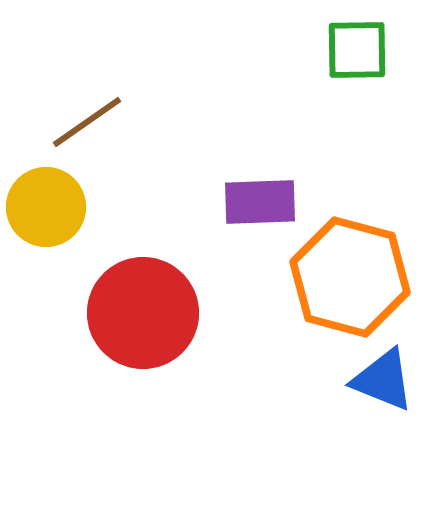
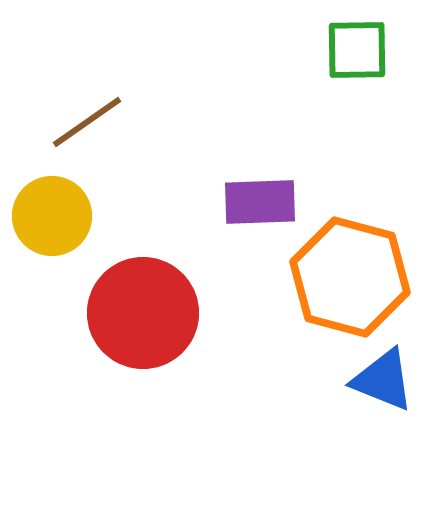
yellow circle: moved 6 px right, 9 px down
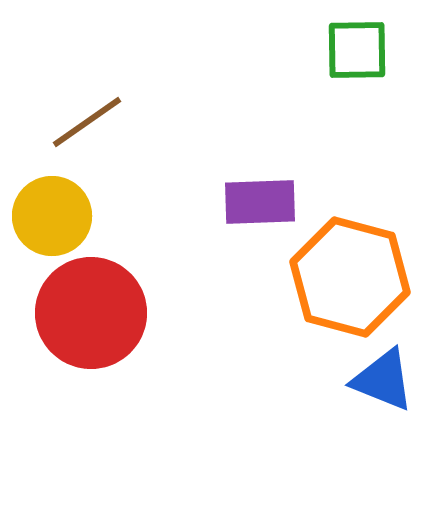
red circle: moved 52 px left
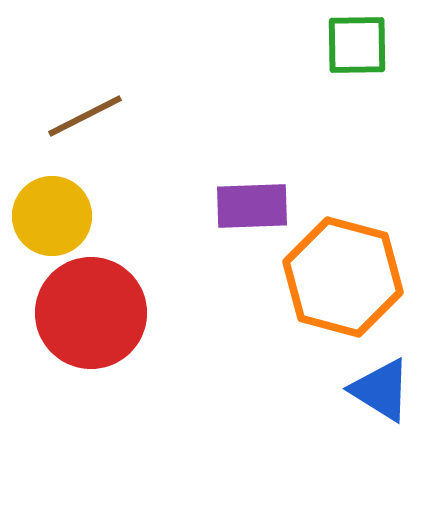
green square: moved 5 px up
brown line: moved 2 px left, 6 px up; rotated 8 degrees clockwise
purple rectangle: moved 8 px left, 4 px down
orange hexagon: moved 7 px left
blue triangle: moved 2 px left, 10 px down; rotated 10 degrees clockwise
